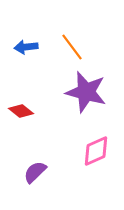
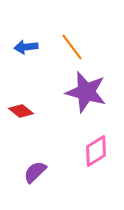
pink diamond: rotated 8 degrees counterclockwise
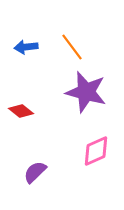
pink diamond: rotated 8 degrees clockwise
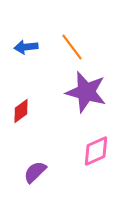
red diamond: rotated 75 degrees counterclockwise
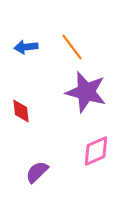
red diamond: rotated 60 degrees counterclockwise
purple semicircle: moved 2 px right
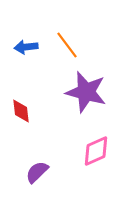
orange line: moved 5 px left, 2 px up
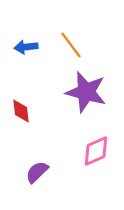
orange line: moved 4 px right
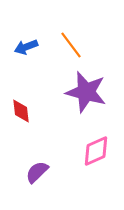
blue arrow: rotated 15 degrees counterclockwise
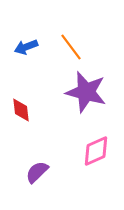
orange line: moved 2 px down
red diamond: moved 1 px up
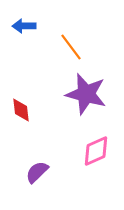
blue arrow: moved 2 px left, 21 px up; rotated 20 degrees clockwise
purple star: moved 2 px down
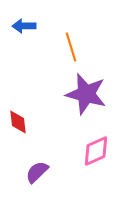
orange line: rotated 20 degrees clockwise
red diamond: moved 3 px left, 12 px down
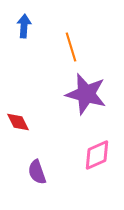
blue arrow: rotated 95 degrees clockwise
red diamond: rotated 20 degrees counterclockwise
pink diamond: moved 1 px right, 4 px down
purple semicircle: rotated 65 degrees counterclockwise
